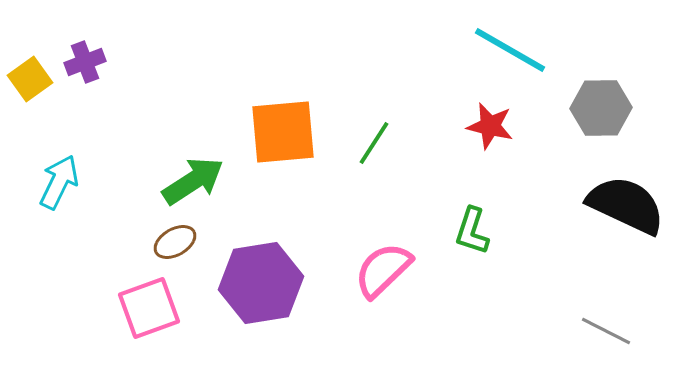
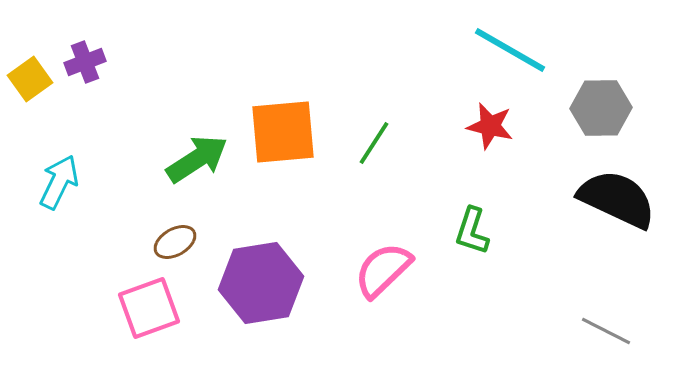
green arrow: moved 4 px right, 22 px up
black semicircle: moved 9 px left, 6 px up
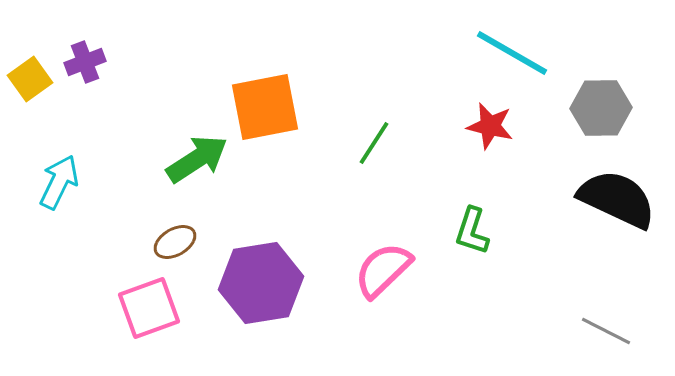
cyan line: moved 2 px right, 3 px down
orange square: moved 18 px left, 25 px up; rotated 6 degrees counterclockwise
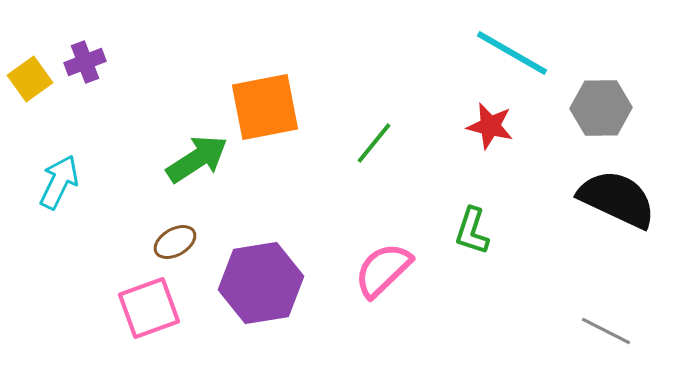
green line: rotated 6 degrees clockwise
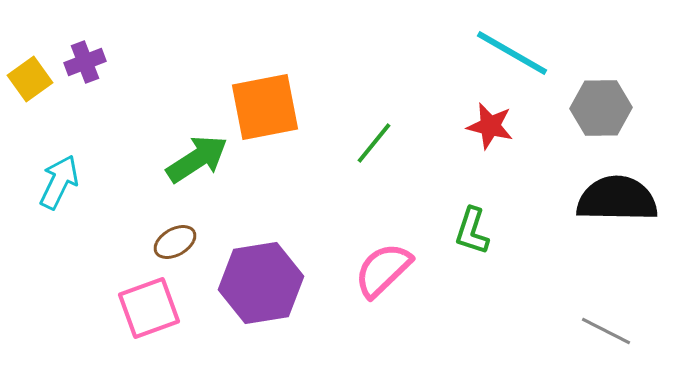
black semicircle: rotated 24 degrees counterclockwise
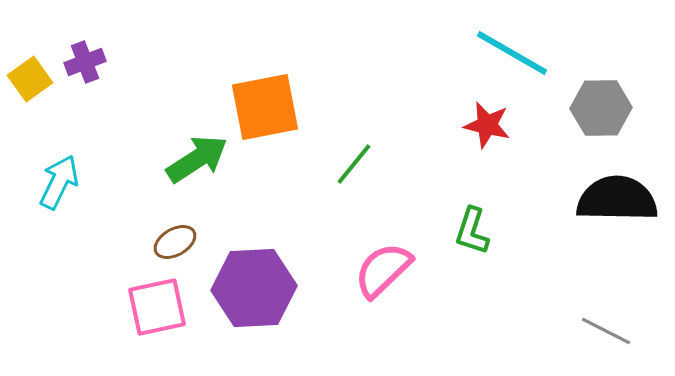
red star: moved 3 px left, 1 px up
green line: moved 20 px left, 21 px down
purple hexagon: moved 7 px left, 5 px down; rotated 6 degrees clockwise
pink square: moved 8 px right, 1 px up; rotated 8 degrees clockwise
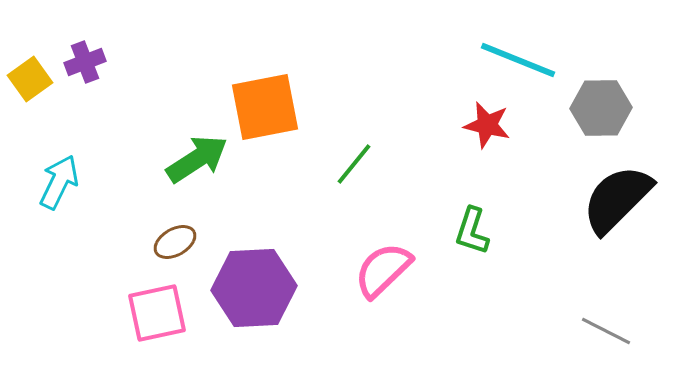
cyan line: moved 6 px right, 7 px down; rotated 8 degrees counterclockwise
black semicircle: rotated 46 degrees counterclockwise
pink square: moved 6 px down
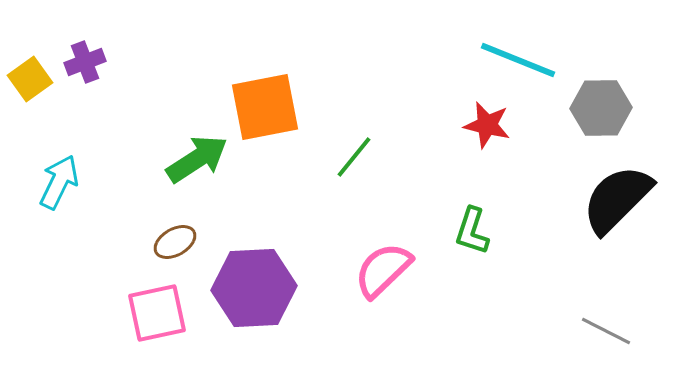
green line: moved 7 px up
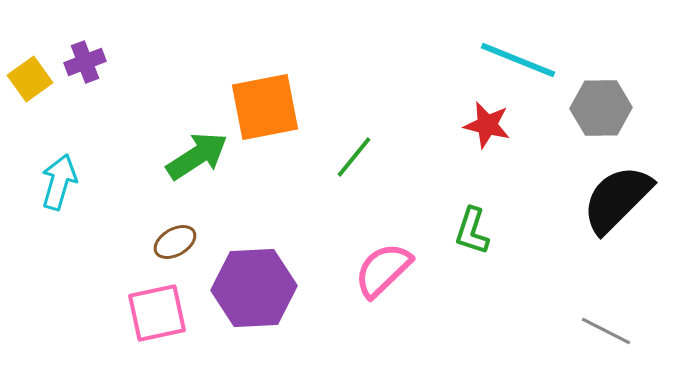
green arrow: moved 3 px up
cyan arrow: rotated 10 degrees counterclockwise
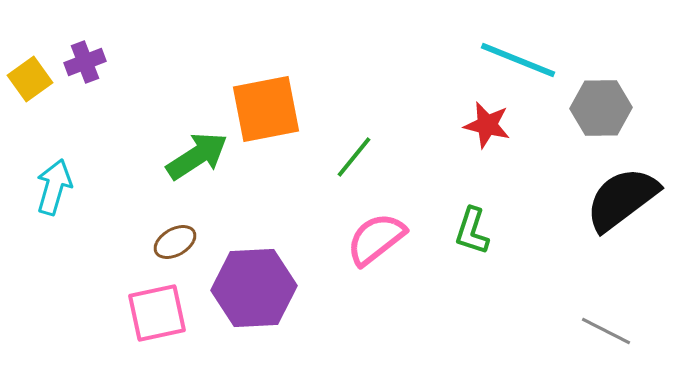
orange square: moved 1 px right, 2 px down
cyan arrow: moved 5 px left, 5 px down
black semicircle: moved 5 px right; rotated 8 degrees clockwise
pink semicircle: moved 7 px left, 31 px up; rotated 6 degrees clockwise
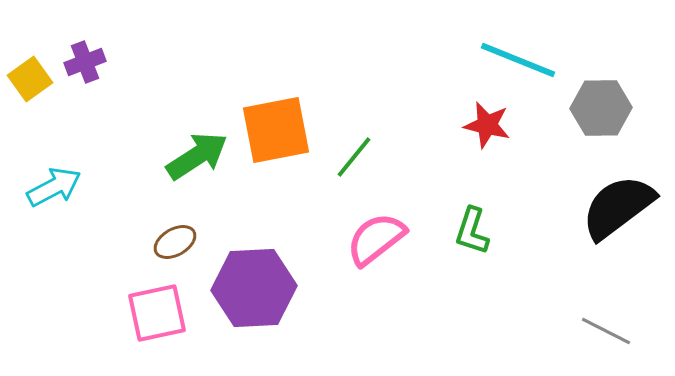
orange square: moved 10 px right, 21 px down
cyan arrow: rotated 46 degrees clockwise
black semicircle: moved 4 px left, 8 px down
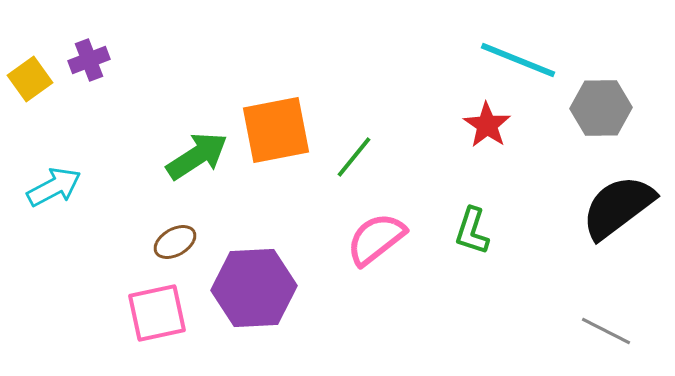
purple cross: moved 4 px right, 2 px up
red star: rotated 21 degrees clockwise
